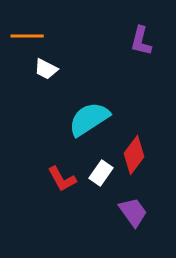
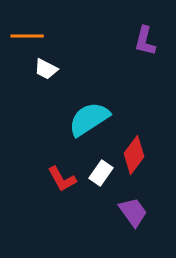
purple L-shape: moved 4 px right
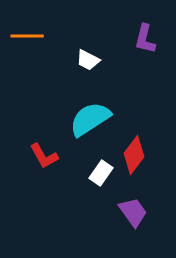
purple L-shape: moved 2 px up
white trapezoid: moved 42 px right, 9 px up
cyan semicircle: moved 1 px right
red L-shape: moved 18 px left, 23 px up
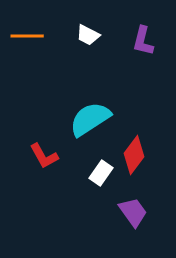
purple L-shape: moved 2 px left, 2 px down
white trapezoid: moved 25 px up
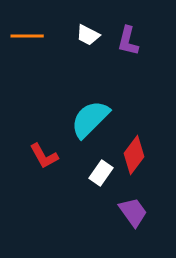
purple L-shape: moved 15 px left
cyan semicircle: rotated 12 degrees counterclockwise
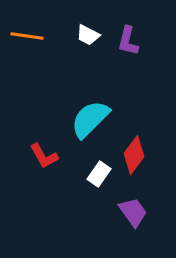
orange line: rotated 8 degrees clockwise
white rectangle: moved 2 px left, 1 px down
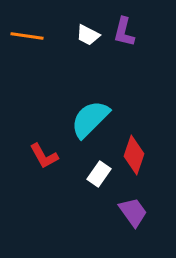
purple L-shape: moved 4 px left, 9 px up
red diamond: rotated 18 degrees counterclockwise
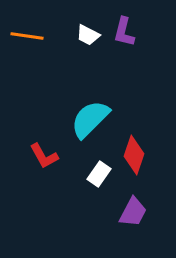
purple trapezoid: rotated 64 degrees clockwise
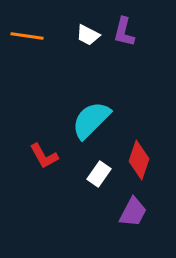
cyan semicircle: moved 1 px right, 1 px down
red diamond: moved 5 px right, 5 px down
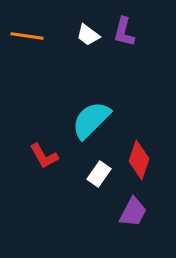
white trapezoid: rotated 10 degrees clockwise
